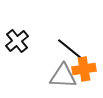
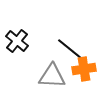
black cross: rotated 10 degrees counterclockwise
gray triangle: moved 11 px left
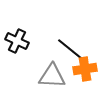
black cross: rotated 15 degrees counterclockwise
orange cross: moved 1 px right
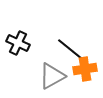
black cross: moved 1 px right, 2 px down
gray triangle: rotated 32 degrees counterclockwise
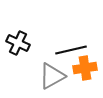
black line: rotated 52 degrees counterclockwise
orange cross: moved 1 px up
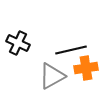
orange cross: moved 1 px right
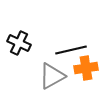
black cross: moved 1 px right
